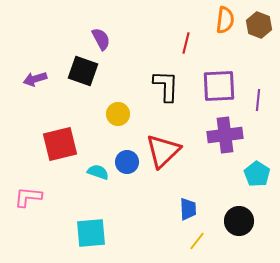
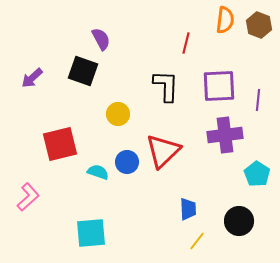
purple arrow: moved 3 px left, 1 px up; rotated 25 degrees counterclockwise
pink L-shape: rotated 132 degrees clockwise
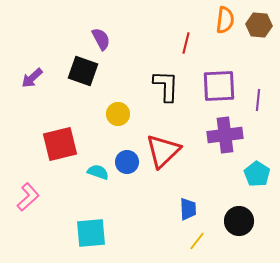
brown hexagon: rotated 15 degrees counterclockwise
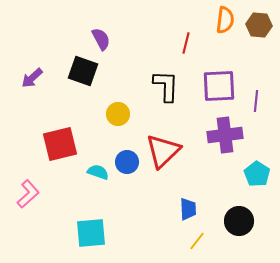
purple line: moved 2 px left, 1 px down
pink L-shape: moved 3 px up
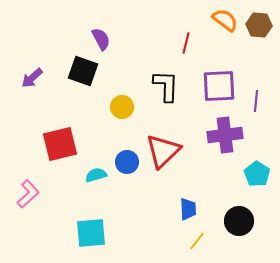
orange semicircle: rotated 60 degrees counterclockwise
yellow circle: moved 4 px right, 7 px up
cyan semicircle: moved 2 px left, 3 px down; rotated 35 degrees counterclockwise
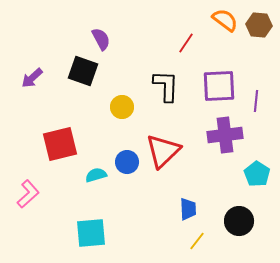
red line: rotated 20 degrees clockwise
